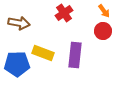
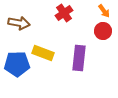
purple rectangle: moved 4 px right, 3 px down
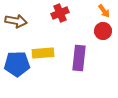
red cross: moved 4 px left; rotated 12 degrees clockwise
brown arrow: moved 3 px left, 2 px up
yellow rectangle: rotated 25 degrees counterclockwise
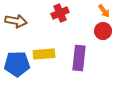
yellow rectangle: moved 1 px right, 1 px down
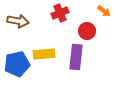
orange arrow: rotated 16 degrees counterclockwise
brown arrow: moved 2 px right
red circle: moved 16 px left
purple rectangle: moved 3 px left, 1 px up
blue pentagon: rotated 10 degrees counterclockwise
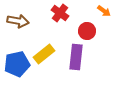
red cross: rotated 30 degrees counterclockwise
yellow rectangle: rotated 35 degrees counterclockwise
